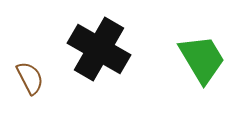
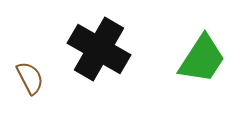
green trapezoid: rotated 64 degrees clockwise
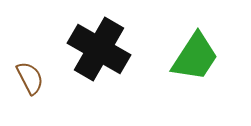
green trapezoid: moved 7 px left, 2 px up
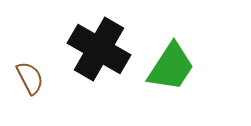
green trapezoid: moved 24 px left, 10 px down
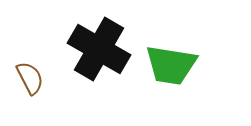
green trapezoid: moved 2 px up; rotated 66 degrees clockwise
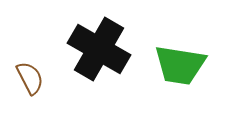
green trapezoid: moved 9 px right
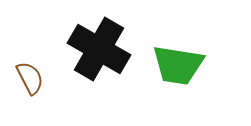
green trapezoid: moved 2 px left
